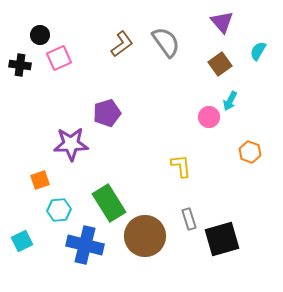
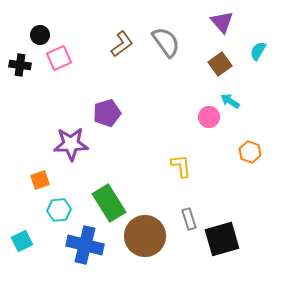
cyan arrow: rotated 96 degrees clockwise
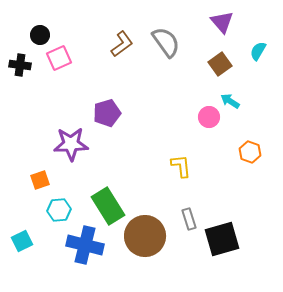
green rectangle: moved 1 px left, 3 px down
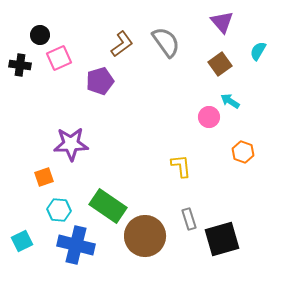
purple pentagon: moved 7 px left, 32 px up
orange hexagon: moved 7 px left
orange square: moved 4 px right, 3 px up
green rectangle: rotated 24 degrees counterclockwise
cyan hexagon: rotated 10 degrees clockwise
blue cross: moved 9 px left
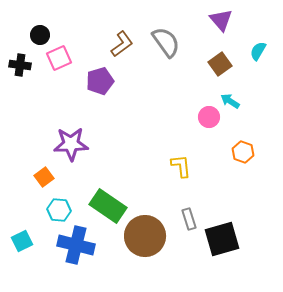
purple triangle: moved 1 px left, 2 px up
orange square: rotated 18 degrees counterclockwise
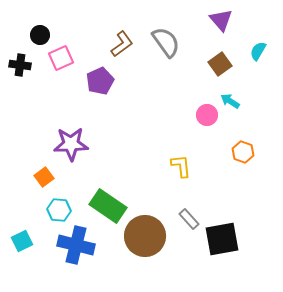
pink square: moved 2 px right
purple pentagon: rotated 8 degrees counterclockwise
pink circle: moved 2 px left, 2 px up
gray rectangle: rotated 25 degrees counterclockwise
black square: rotated 6 degrees clockwise
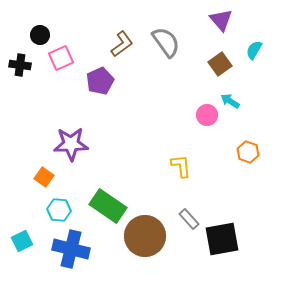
cyan semicircle: moved 4 px left, 1 px up
orange hexagon: moved 5 px right
orange square: rotated 18 degrees counterclockwise
blue cross: moved 5 px left, 4 px down
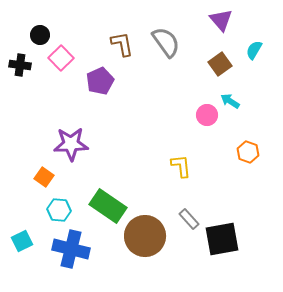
brown L-shape: rotated 64 degrees counterclockwise
pink square: rotated 20 degrees counterclockwise
